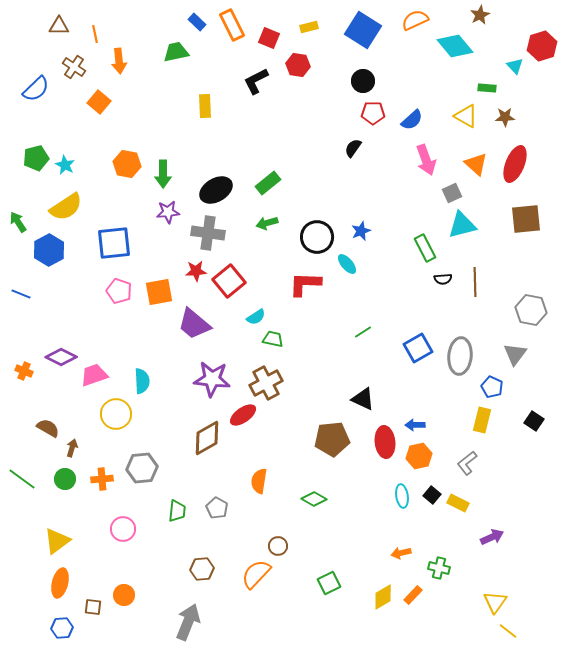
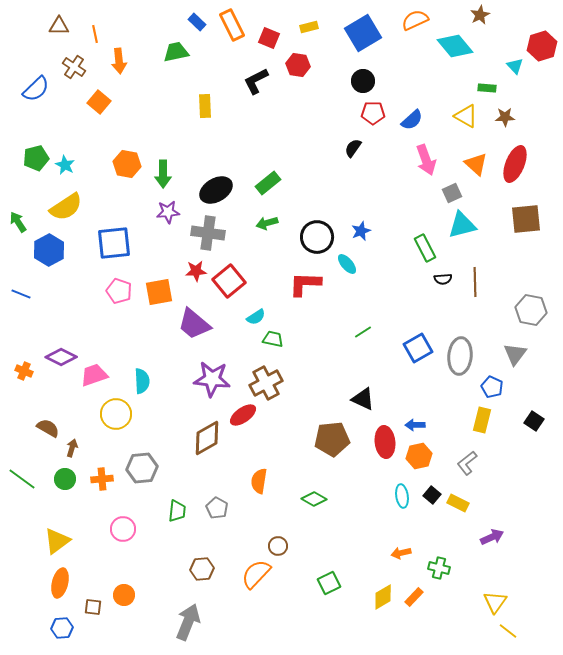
blue square at (363, 30): moved 3 px down; rotated 27 degrees clockwise
orange rectangle at (413, 595): moved 1 px right, 2 px down
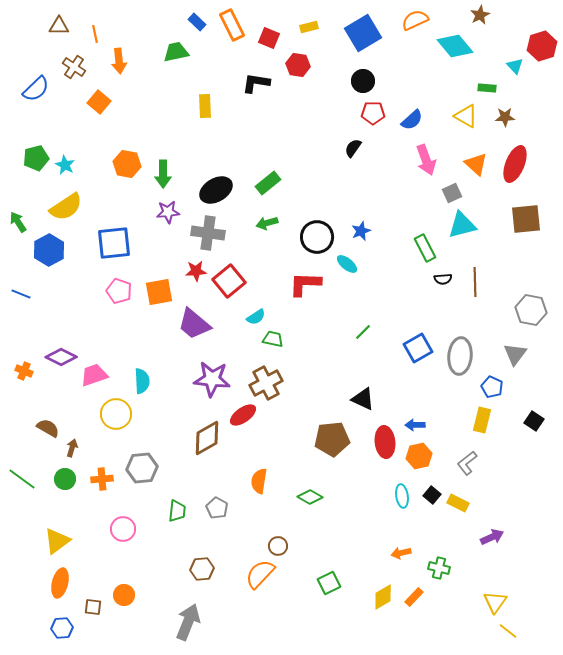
black L-shape at (256, 81): moved 2 px down; rotated 36 degrees clockwise
cyan ellipse at (347, 264): rotated 10 degrees counterclockwise
green line at (363, 332): rotated 12 degrees counterclockwise
green diamond at (314, 499): moved 4 px left, 2 px up
orange semicircle at (256, 574): moved 4 px right
